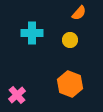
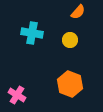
orange semicircle: moved 1 px left, 1 px up
cyan cross: rotated 10 degrees clockwise
pink cross: rotated 18 degrees counterclockwise
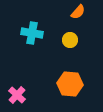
orange hexagon: rotated 15 degrees counterclockwise
pink cross: rotated 12 degrees clockwise
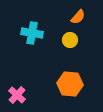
orange semicircle: moved 5 px down
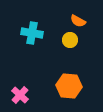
orange semicircle: moved 4 px down; rotated 77 degrees clockwise
orange hexagon: moved 1 px left, 2 px down
pink cross: moved 3 px right
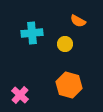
cyan cross: rotated 15 degrees counterclockwise
yellow circle: moved 5 px left, 4 px down
orange hexagon: moved 1 px up; rotated 10 degrees clockwise
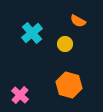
cyan cross: rotated 35 degrees counterclockwise
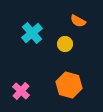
pink cross: moved 1 px right, 4 px up
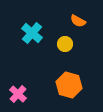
cyan cross: rotated 10 degrees counterclockwise
pink cross: moved 3 px left, 3 px down
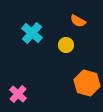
yellow circle: moved 1 px right, 1 px down
orange hexagon: moved 18 px right, 2 px up
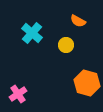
pink cross: rotated 12 degrees clockwise
